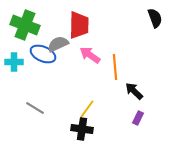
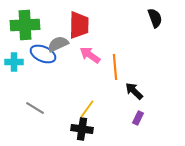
green cross: rotated 24 degrees counterclockwise
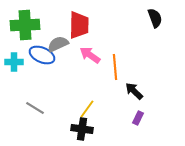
blue ellipse: moved 1 px left, 1 px down
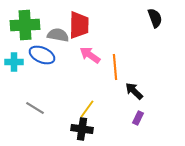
gray semicircle: moved 9 px up; rotated 35 degrees clockwise
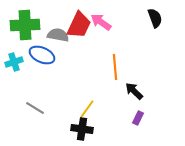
red trapezoid: rotated 24 degrees clockwise
pink arrow: moved 11 px right, 33 px up
cyan cross: rotated 18 degrees counterclockwise
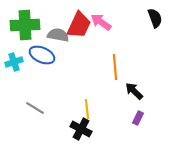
yellow line: rotated 42 degrees counterclockwise
black cross: moved 1 px left; rotated 20 degrees clockwise
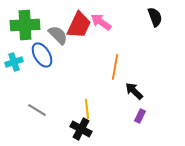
black semicircle: moved 1 px up
gray semicircle: rotated 35 degrees clockwise
blue ellipse: rotated 35 degrees clockwise
orange line: rotated 15 degrees clockwise
gray line: moved 2 px right, 2 px down
purple rectangle: moved 2 px right, 2 px up
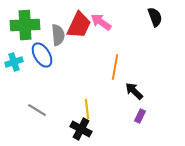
gray semicircle: rotated 40 degrees clockwise
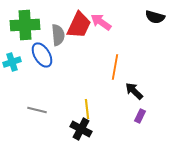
black semicircle: rotated 126 degrees clockwise
cyan cross: moved 2 px left
gray line: rotated 18 degrees counterclockwise
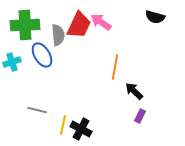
yellow line: moved 24 px left, 16 px down; rotated 18 degrees clockwise
